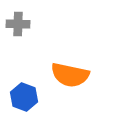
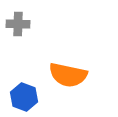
orange semicircle: moved 2 px left
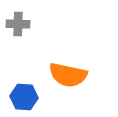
blue hexagon: rotated 16 degrees counterclockwise
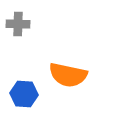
blue hexagon: moved 3 px up
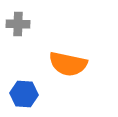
orange semicircle: moved 11 px up
